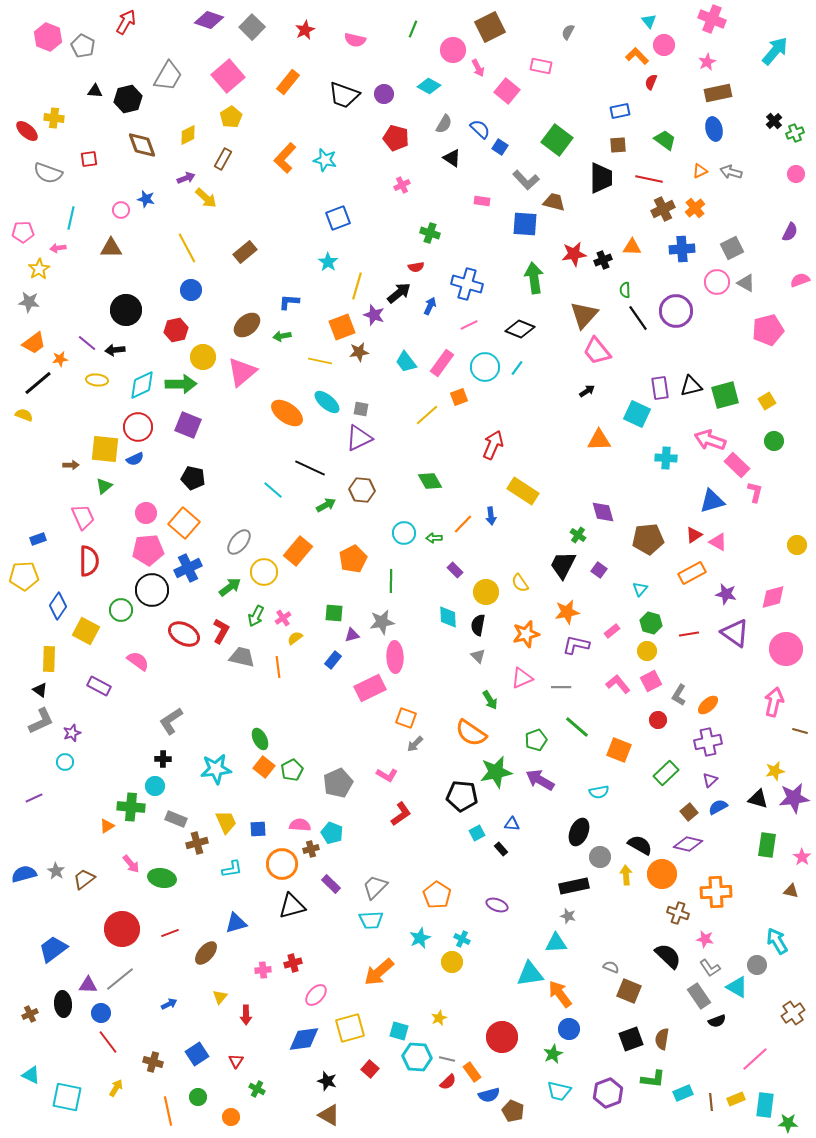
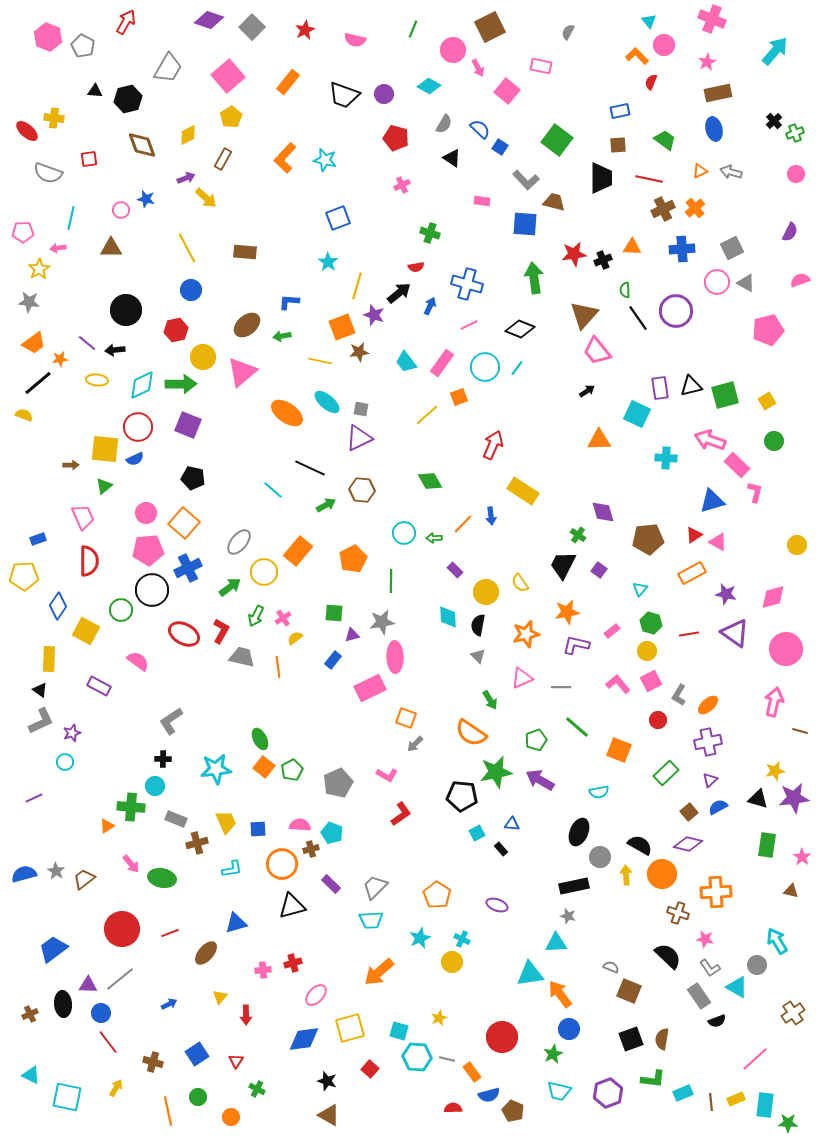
gray trapezoid at (168, 76): moved 8 px up
brown rectangle at (245, 252): rotated 45 degrees clockwise
red semicircle at (448, 1082): moved 5 px right, 26 px down; rotated 138 degrees counterclockwise
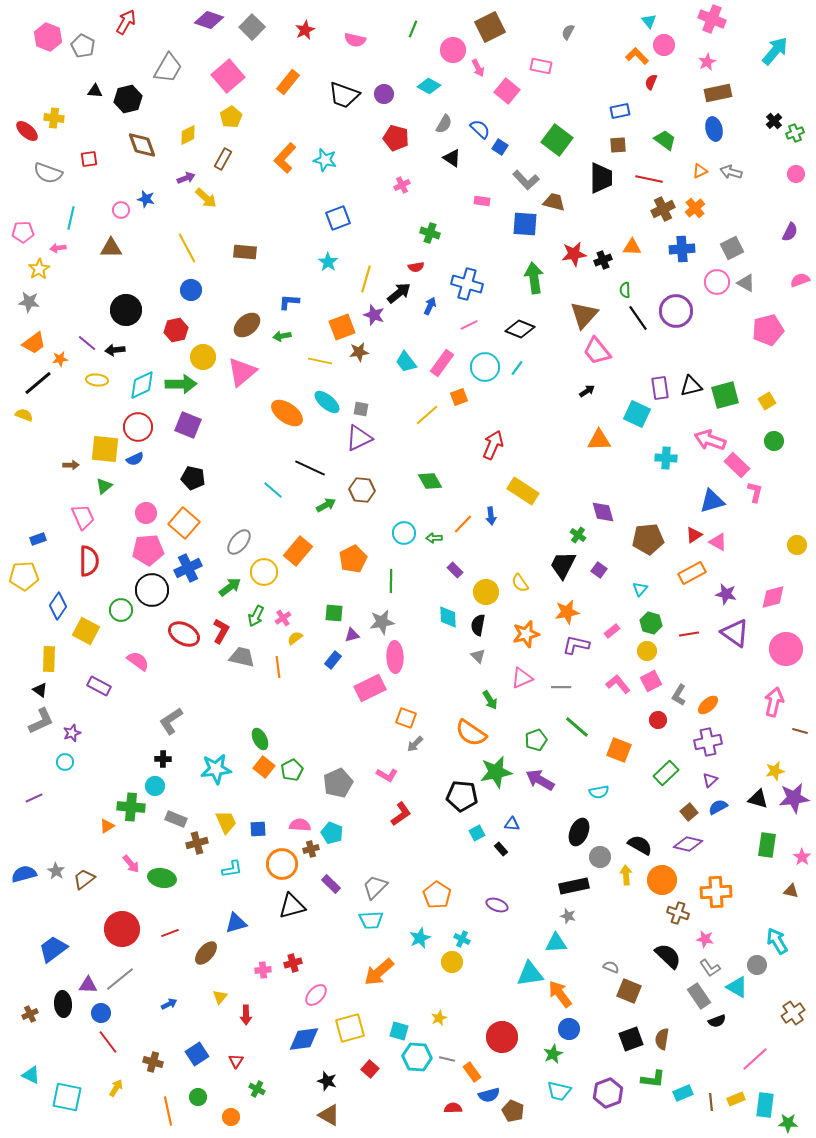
yellow line at (357, 286): moved 9 px right, 7 px up
orange circle at (662, 874): moved 6 px down
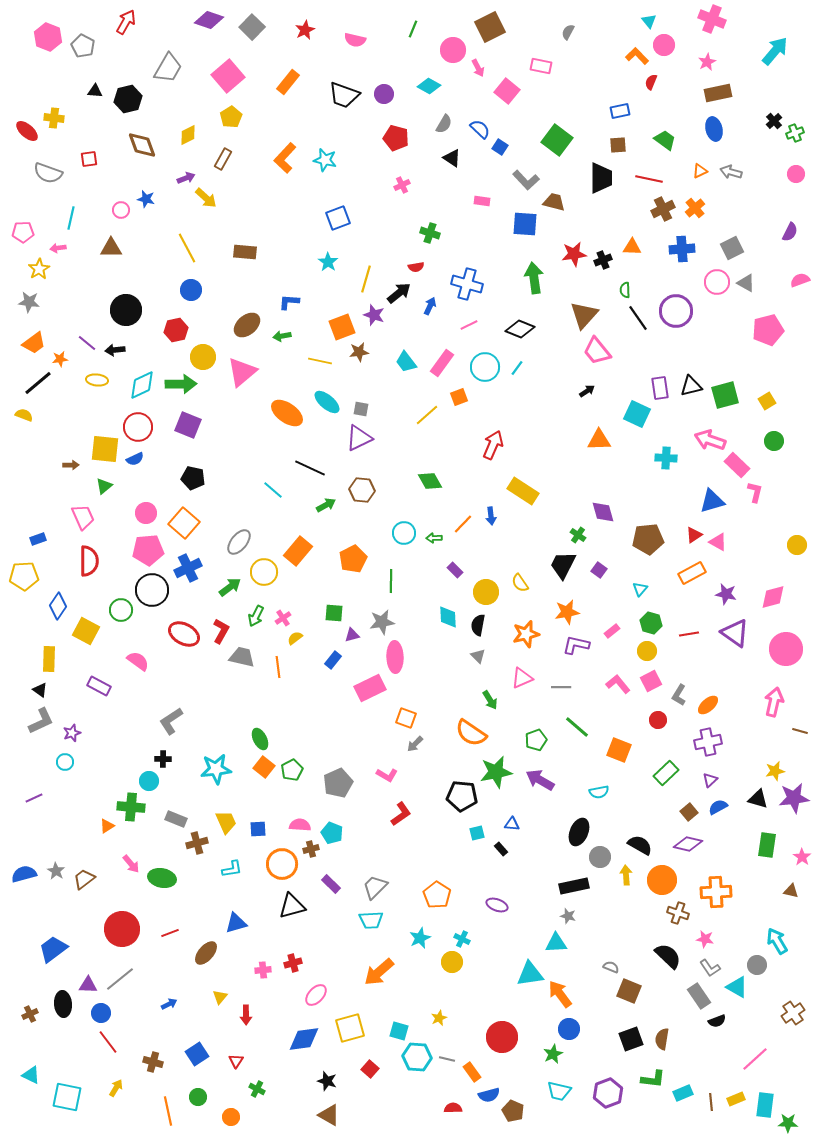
cyan circle at (155, 786): moved 6 px left, 5 px up
cyan square at (477, 833): rotated 14 degrees clockwise
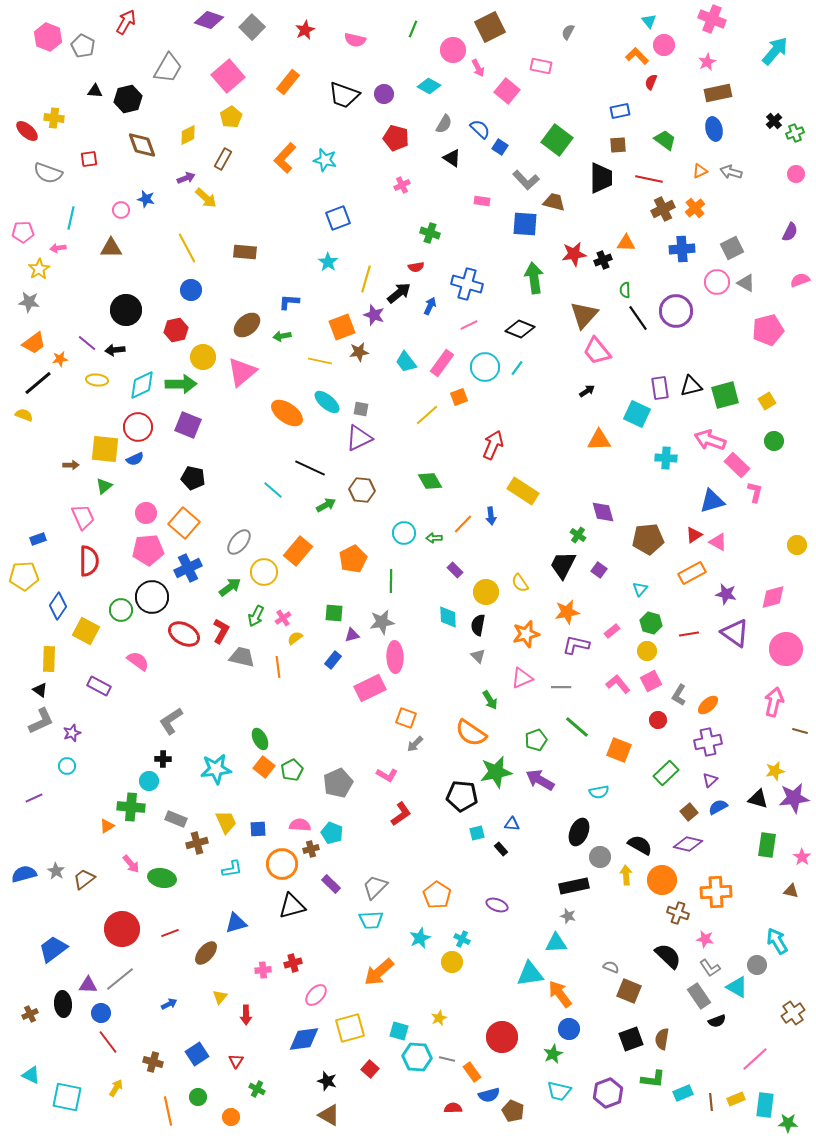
orange triangle at (632, 247): moved 6 px left, 4 px up
black circle at (152, 590): moved 7 px down
cyan circle at (65, 762): moved 2 px right, 4 px down
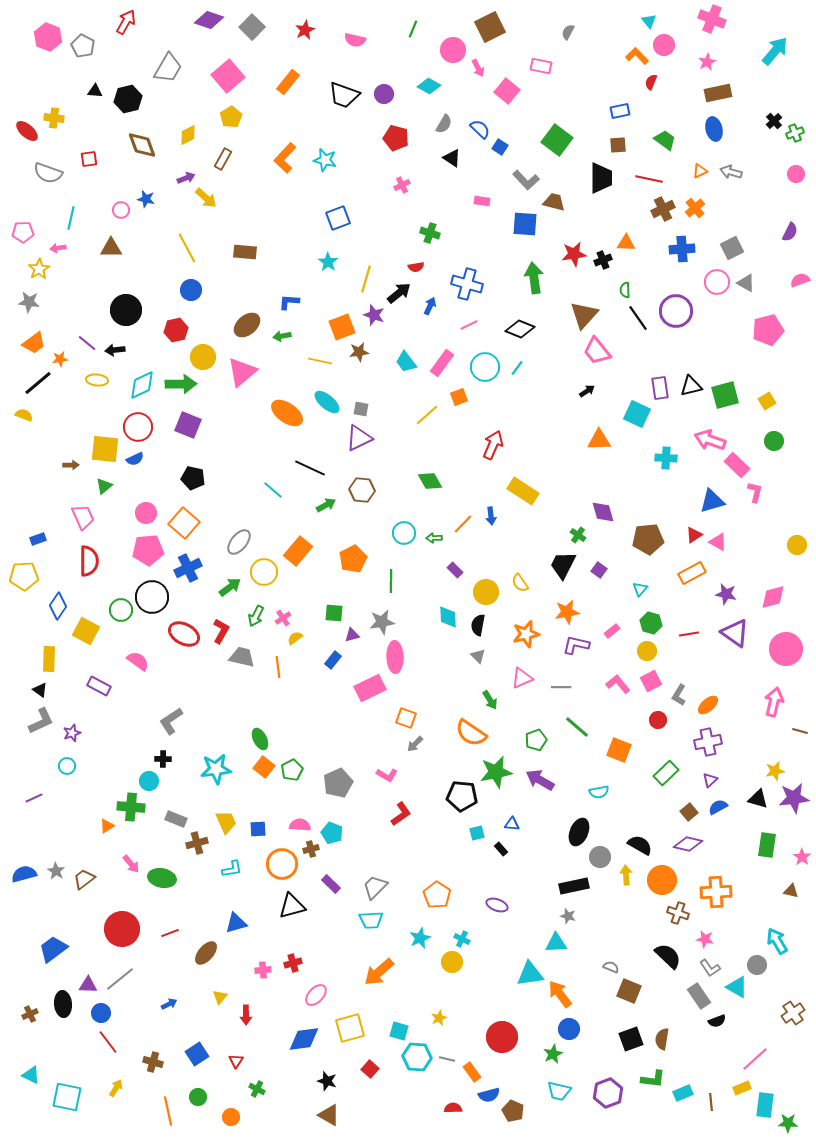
yellow rectangle at (736, 1099): moved 6 px right, 11 px up
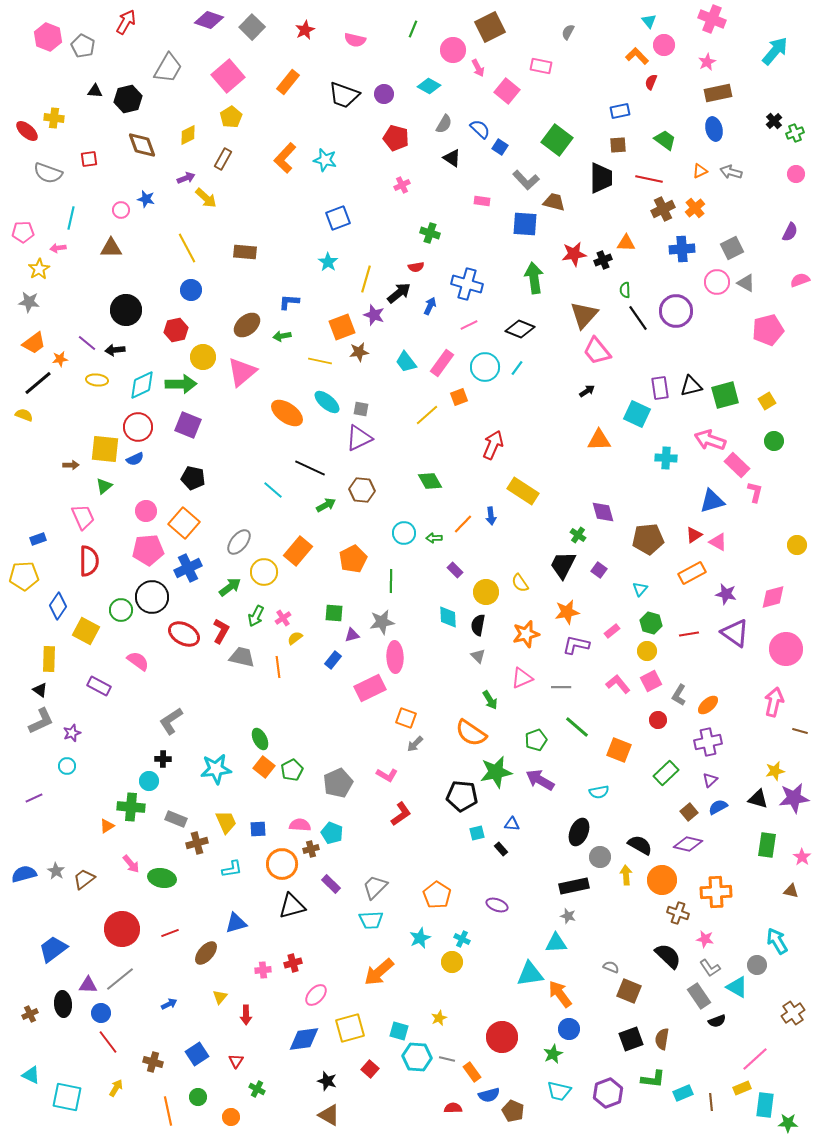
pink circle at (146, 513): moved 2 px up
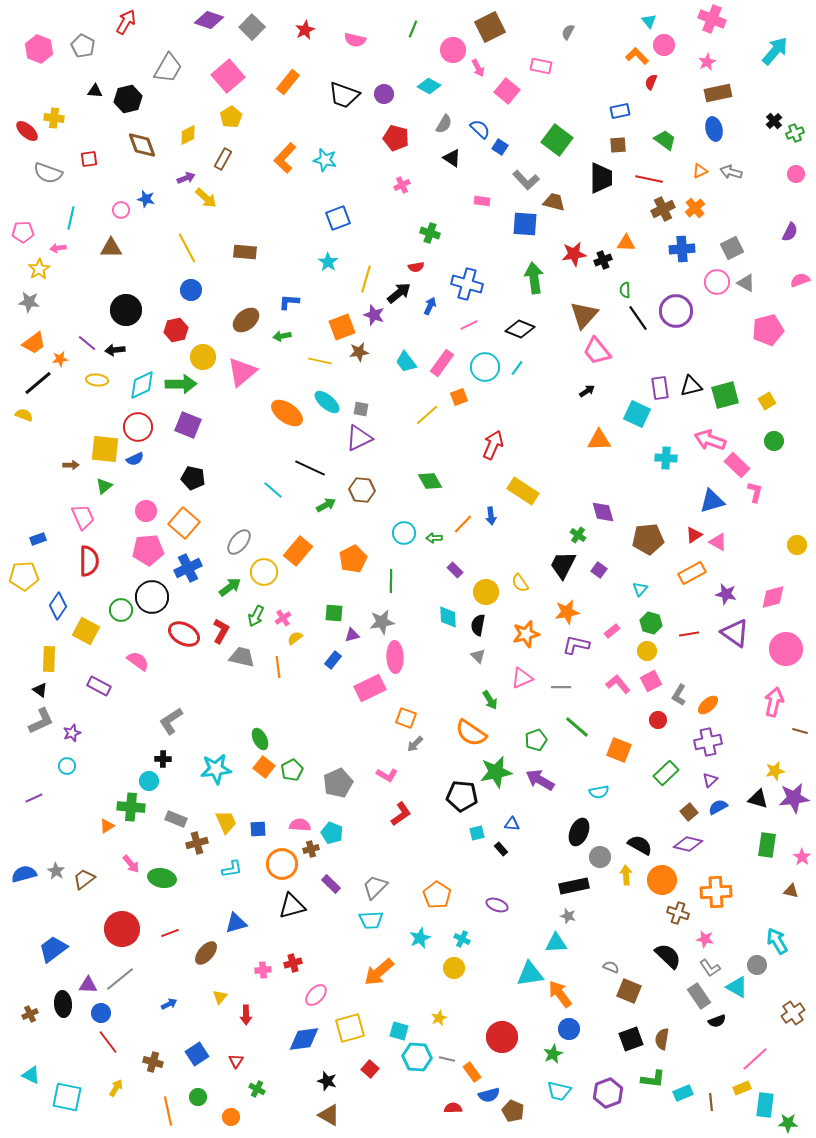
pink hexagon at (48, 37): moved 9 px left, 12 px down
brown ellipse at (247, 325): moved 1 px left, 5 px up
yellow circle at (452, 962): moved 2 px right, 6 px down
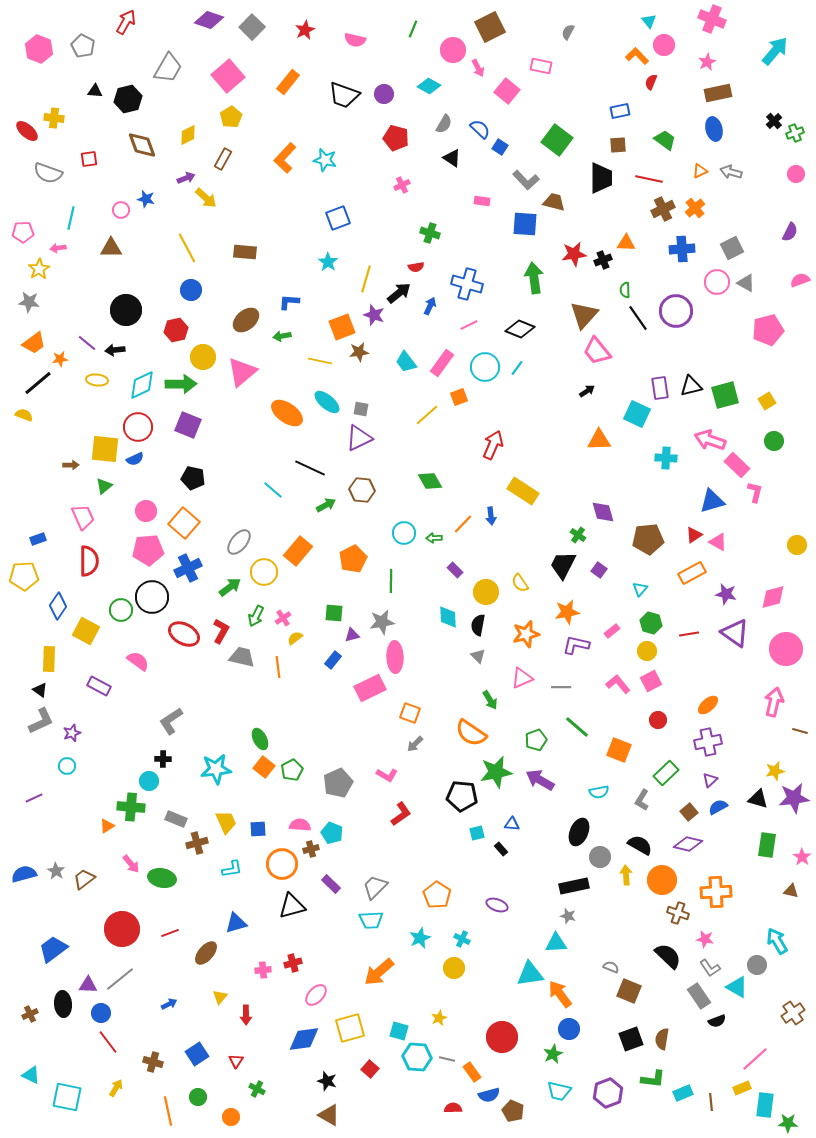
gray L-shape at (679, 695): moved 37 px left, 105 px down
orange square at (406, 718): moved 4 px right, 5 px up
